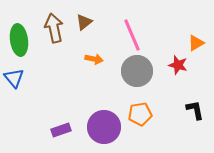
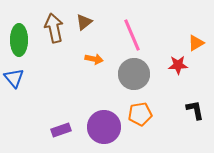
green ellipse: rotated 8 degrees clockwise
red star: rotated 18 degrees counterclockwise
gray circle: moved 3 px left, 3 px down
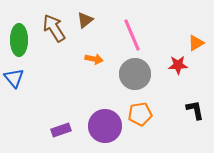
brown triangle: moved 1 px right, 2 px up
brown arrow: rotated 20 degrees counterclockwise
gray circle: moved 1 px right
purple circle: moved 1 px right, 1 px up
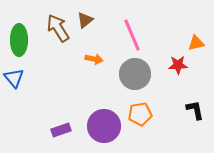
brown arrow: moved 4 px right
orange triangle: rotated 18 degrees clockwise
purple circle: moved 1 px left
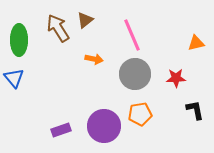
red star: moved 2 px left, 13 px down
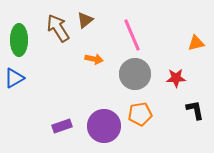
blue triangle: rotated 40 degrees clockwise
purple rectangle: moved 1 px right, 4 px up
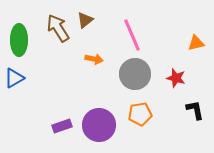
red star: rotated 18 degrees clockwise
purple circle: moved 5 px left, 1 px up
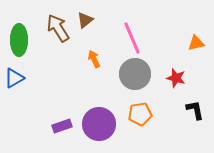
pink line: moved 3 px down
orange arrow: rotated 126 degrees counterclockwise
purple circle: moved 1 px up
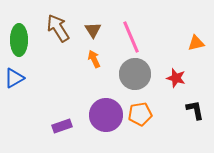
brown triangle: moved 8 px right, 10 px down; rotated 24 degrees counterclockwise
pink line: moved 1 px left, 1 px up
purple circle: moved 7 px right, 9 px up
